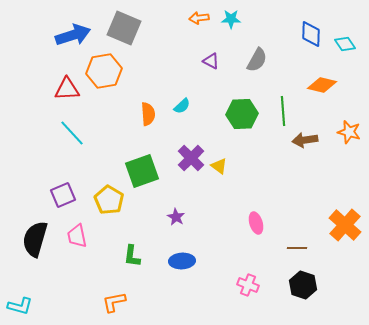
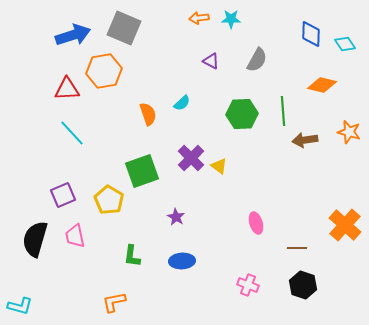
cyan semicircle: moved 3 px up
orange semicircle: rotated 15 degrees counterclockwise
pink trapezoid: moved 2 px left
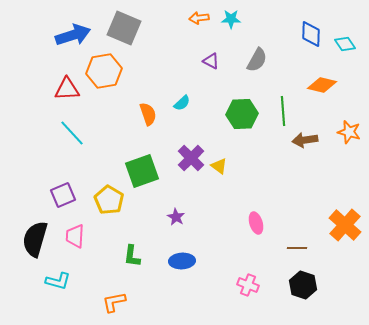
pink trapezoid: rotated 15 degrees clockwise
cyan L-shape: moved 38 px right, 25 px up
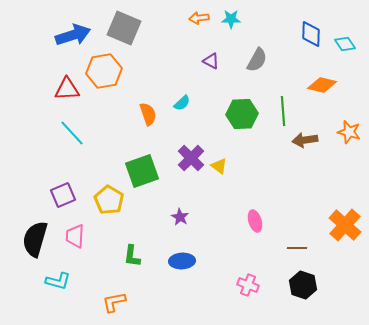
purple star: moved 4 px right
pink ellipse: moved 1 px left, 2 px up
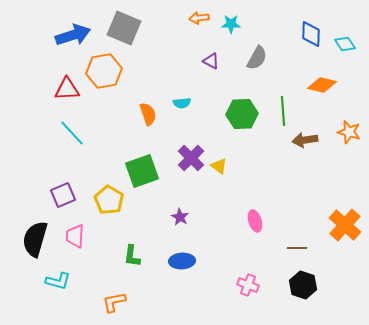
cyan star: moved 5 px down
gray semicircle: moved 2 px up
cyan semicircle: rotated 36 degrees clockwise
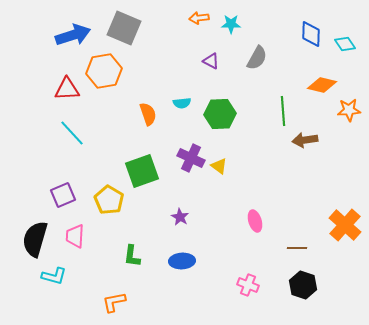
green hexagon: moved 22 px left
orange star: moved 22 px up; rotated 20 degrees counterclockwise
purple cross: rotated 20 degrees counterclockwise
cyan L-shape: moved 4 px left, 5 px up
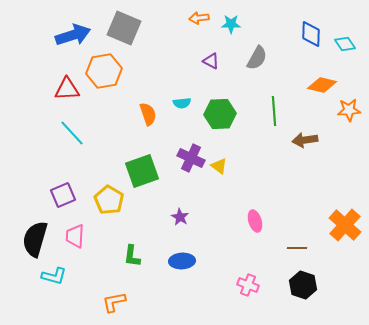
green line: moved 9 px left
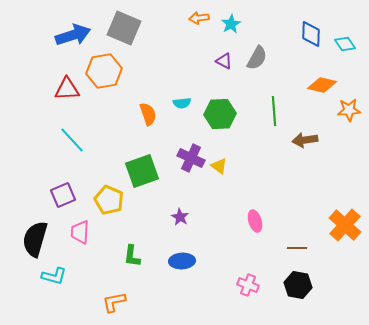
cyan star: rotated 30 degrees counterclockwise
purple triangle: moved 13 px right
cyan line: moved 7 px down
yellow pentagon: rotated 8 degrees counterclockwise
pink trapezoid: moved 5 px right, 4 px up
black hexagon: moved 5 px left; rotated 8 degrees counterclockwise
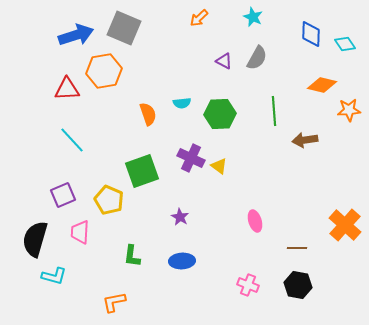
orange arrow: rotated 36 degrees counterclockwise
cyan star: moved 22 px right, 7 px up; rotated 18 degrees counterclockwise
blue arrow: moved 3 px right
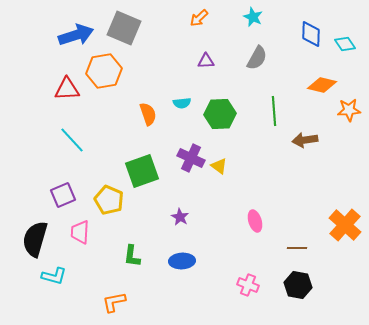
purple triangle: moved 18 px left; rotated 30 degrees counterclockwise
